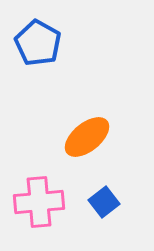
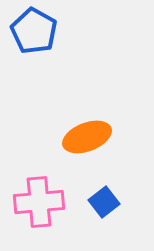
blue pentagon: moved 4 px left, 12 px up
orange ellipse: rotated 18 degrees clockwise
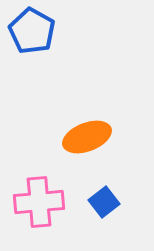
blue pentagon: moved 2 px left
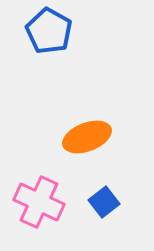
blue pentagon: moved 17 px right
pink cross: rotated 30 degrees clockwise
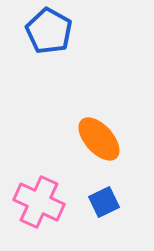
orange ellipse: moved 12 px right, 2 px down; rotated 69 degrees clockwise
blue square: rotated 12 degrees clockwise
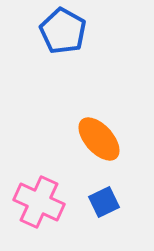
blue pentagon: moved 14 px right
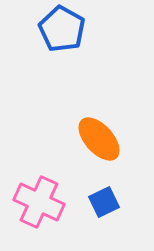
blue pentagon: moved 1 px left, 2 px up
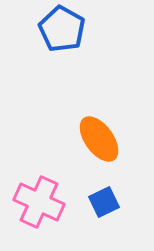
orange ellipse: rotated 6 degrees clockwise
